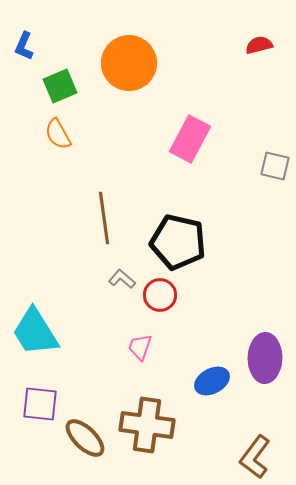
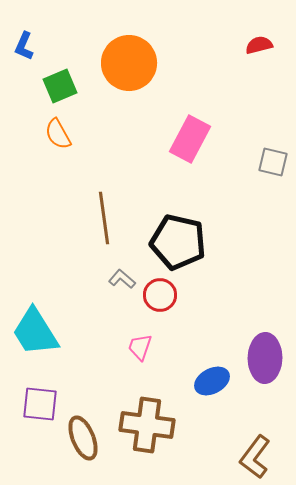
gray square: moved 2 px left, 4 px up
brown ellipse: moved 2 px left; rotated 24 degrees clockwise
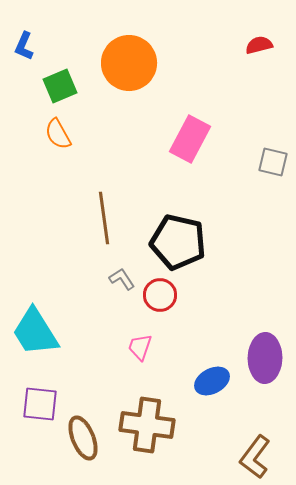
gray L-shape: rotated 16 degrees clockwise
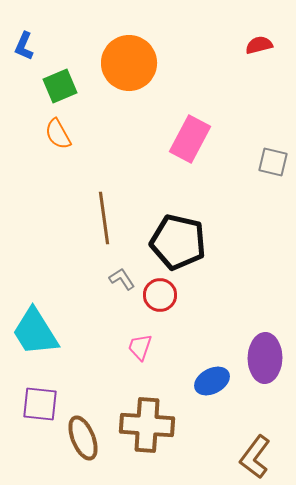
brown cross: rotated 4 degrees counterclockwise
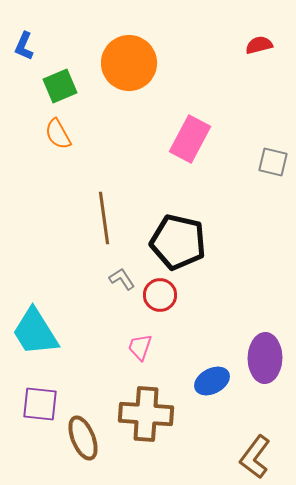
brown cross: moved 1 px left, 11 px up
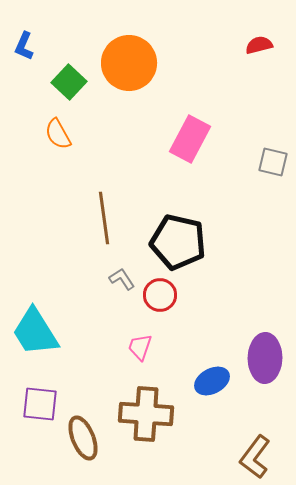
green square: moved 9 px right, 4 px up; rotated 24 degrees counterclockwise
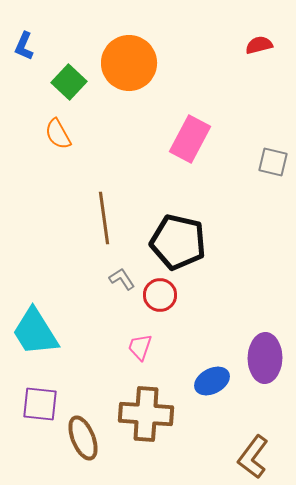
brown L-shape: moved 2 px left
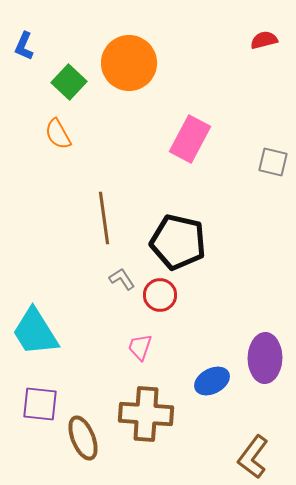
red semicircle: moved 5 px right, 5 px up
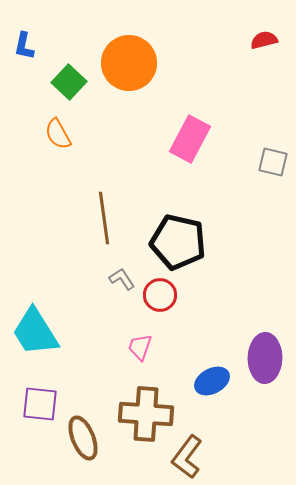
blue L-shape: rotated 12 degrees counterclockwise
brown L-shape: moved 66 px left
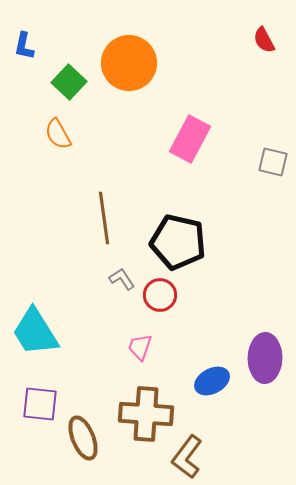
red semicircle: rotated 104 degrees counterclockwise
